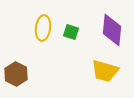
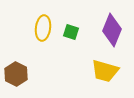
purple diamond: rotated 16 degrees clockwise
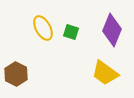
yellow ellipse: rotated 35 degrees counterclockwise
yellow trapezoid: moved 2 px down; rotated 20 degrees clockwise
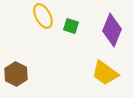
yellow ellipse: moved 12 px up
green square: moved 6 px up
